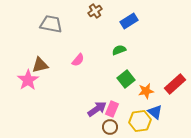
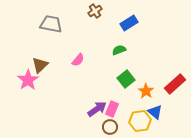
blue rectangle: moved 2 px down
brown triangle: rotated 30 degrees counterclockwise
orange star: rotated 28 degrees counterclockwise
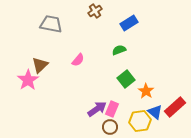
red rectangle: moved 23 px down
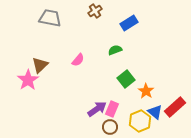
gray trapezoid: moved 1 px left, 6 px up
green semicircle: moved 4 px left
yellow hexagon: rotated 15 degrees counterclockwise
